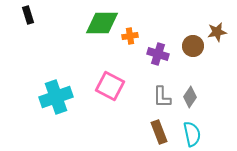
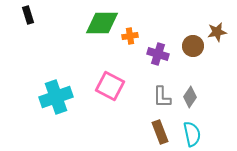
brown rectangle: moved 1 px right
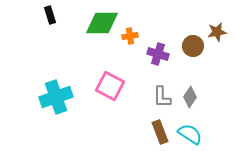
black rectangle: moved 22 px right
cyan semicircle: moved 2 px left; rotated 45 degrees counterclockwise
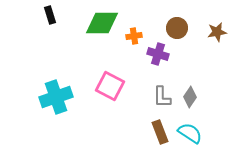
orange cross: moved 4 px right
brown circle: moved 16 px left, 18 px up
cyan semicircle: moved 1 px up
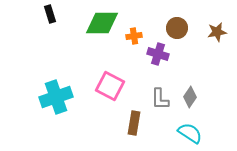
black rectangle: moved 1 px up
gray L-shape: moved 2 px left, 2 px down
brown rectangle: moved 26 px left, 9 px up; rotated 30 degrees clockwise
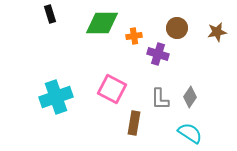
pink square: moved 2 px right, 3 px down
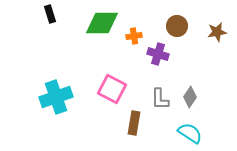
brown circle: moved 2 px up
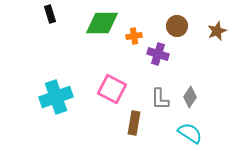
brown star: moved 1 px up; rotated 12 degrees counterclockwise
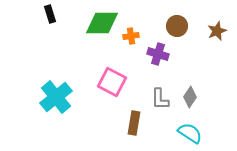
orange cross: moved 3 px left
pink square: moved 7 px up
cyan cross: rotated 20 degrees counterclockwise
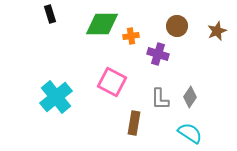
green diamond: moved 1 px down
